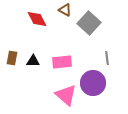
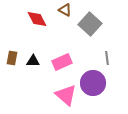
gray square: moved 1 px right, 1 px down
pink rectangle: rotated 18 degrees counterclockwise
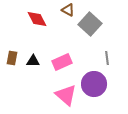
brown triangle: moved 3 px right
purple circle: moved 1 px right, 1 px down
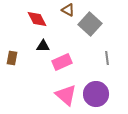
black triangle: moved 10 px right, 15 px up
purple circle: moved 2 px right, 10 px down
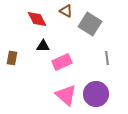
brown triangle: moved 2 px left, 1 px down
gray square: rotated 10 degrees counterclockwise
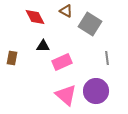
red diamond: moved 2 px left, 2 px up
purple circle: moved 3 px up
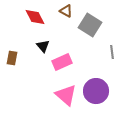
gray square: moved 1 px down
black triangle: rotated 48 degrees clockwise
gray line: moved 5 px right, 6 px up
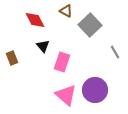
red diamond: moved 3 px down
gray square: rotated 15 degrees clockwise
gray line: moved 3 px right; rotated 24 degrees counterclockwise
brown rectangle: rotated 32 degrees counterclockwise
pink rectangle: rotated 48 degrees counterclockwise
purple circle: moved 1 px left, 1 px up
